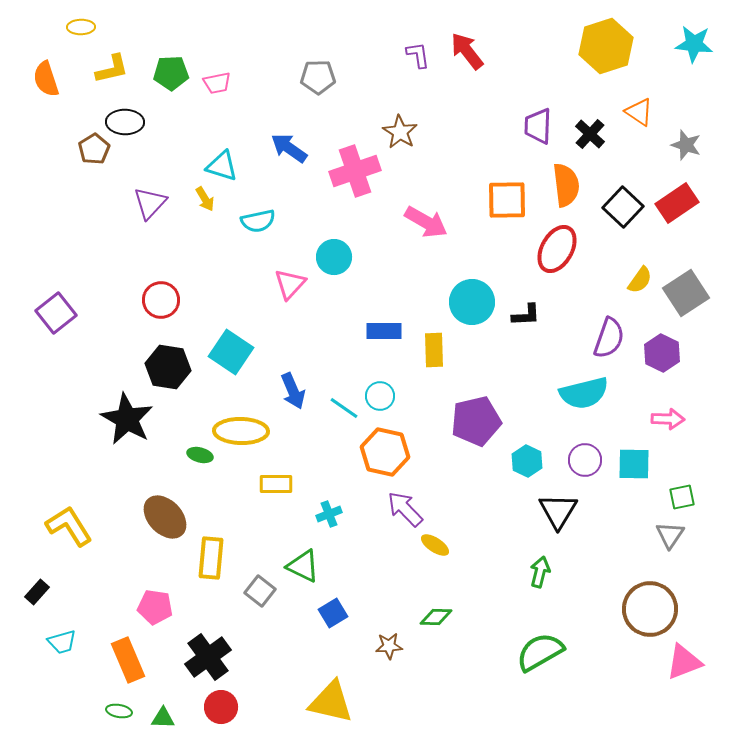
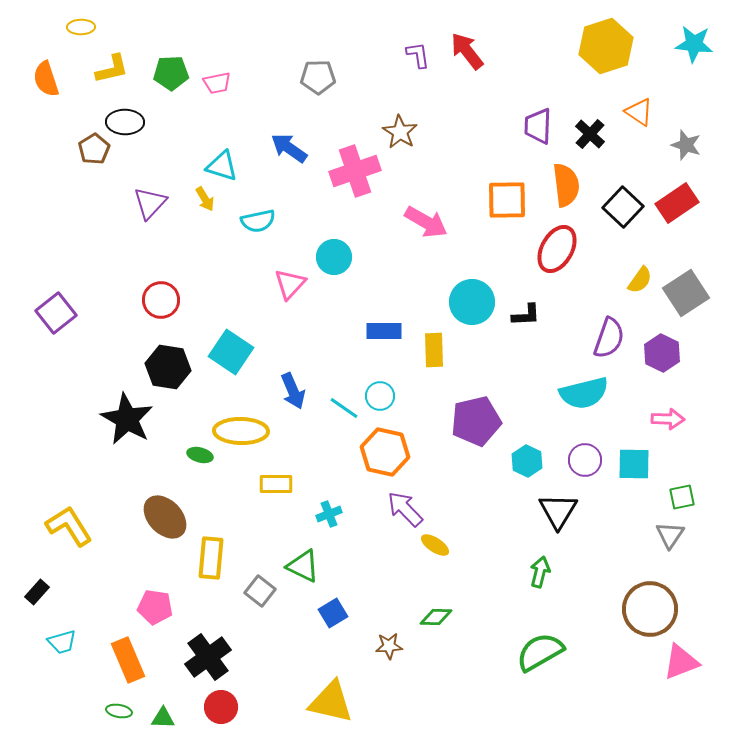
pink triangle at (684, 662): moved 3 px left
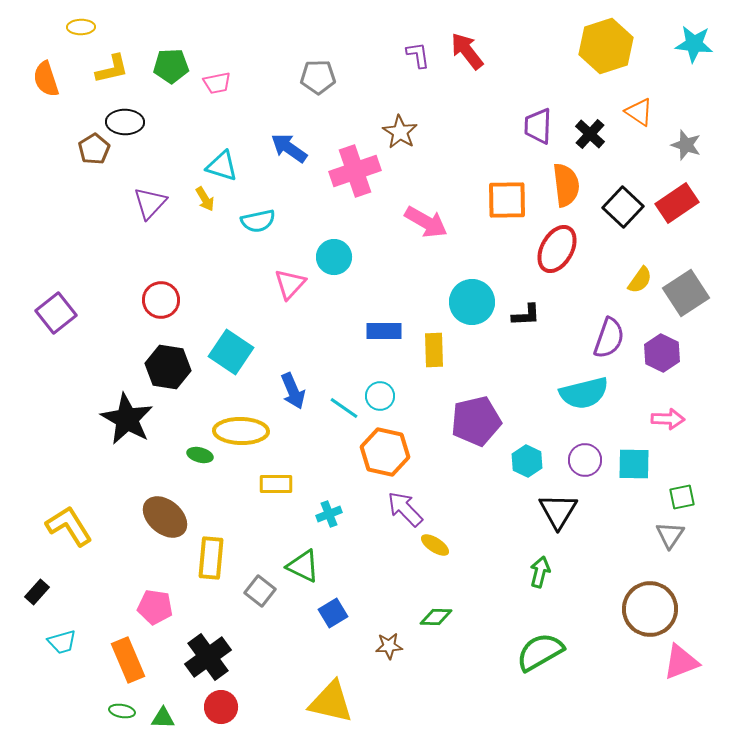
green pentagon at (171, 73): moved 7 px up
brown ellipse at (165, 517): rotated 6 degrees counterclockwise
green ellipse at (119, 711): moved 3 px right
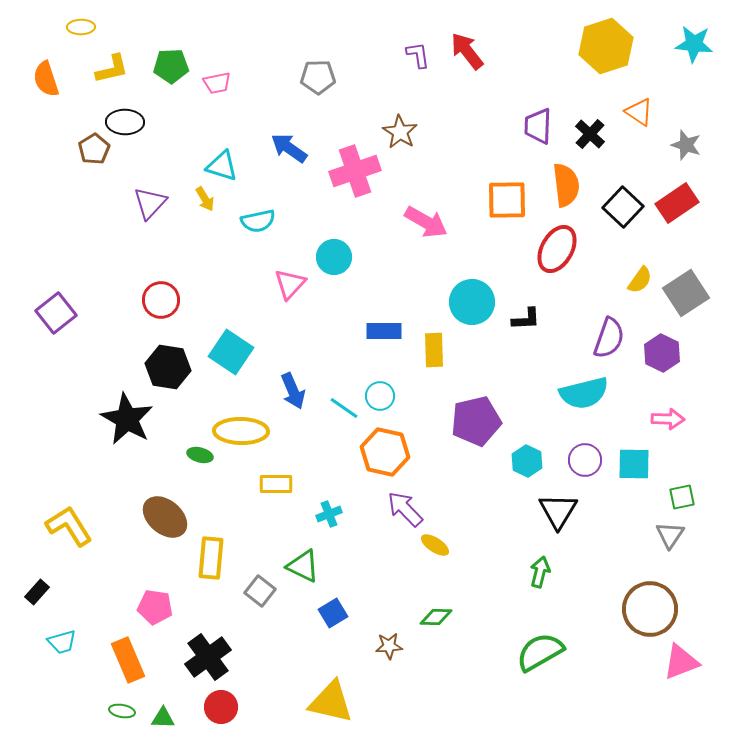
black L-shape at (526, 315): moved 4 px down
